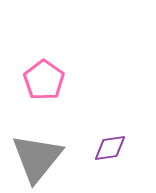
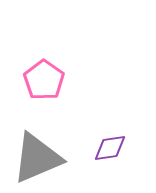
gray triangle: rotated 28 degrees clockwise
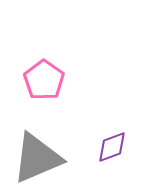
purple diamond: moved 2 px right, 1 px up; rotated 12 degrees counterclockwise
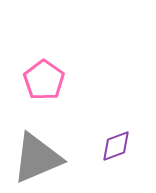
purple diamond: moved 4 px right, 1 px up
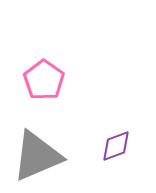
gray triangle: moved 2 px up
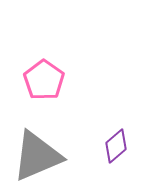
purple diamond: rotated 20 degrees counterclockwise
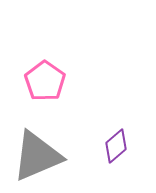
pink pentagon: moved 1 px right, 1 px down
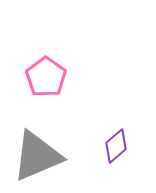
pink pentagon: moved 1 px right, 4 px up
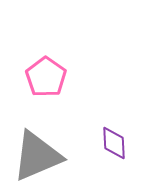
purple diamond: moved 2 px left, 3 px up; rotated 52 degrees counterclockwise
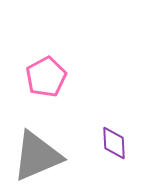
pink pentagon: rotated 9 degrees clockwise
